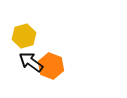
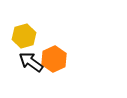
orange hexagon: moved 3 px right, 7 px up; rotated 15 degrees clockwise
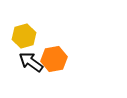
orange hexagon: rotated 15 degrees clockwise
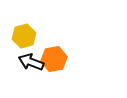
black arrow: rotated 15 degrees counterclockwise
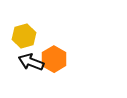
orange hexagon: rotated 20 degrees counterclockwise
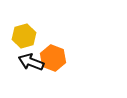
orange hexagon: moved 1 px left, 1 px up; rotated 10 degrees counterclockwise
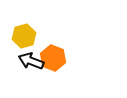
black arrow: moved 1 px up
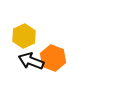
yellow hexagon: rotated 10 degrees counterclockwise
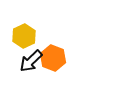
black arrow: rotated 65 degrees counterclockwise
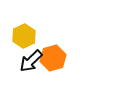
orange hexagon: rotated 25 degrees clockwise
